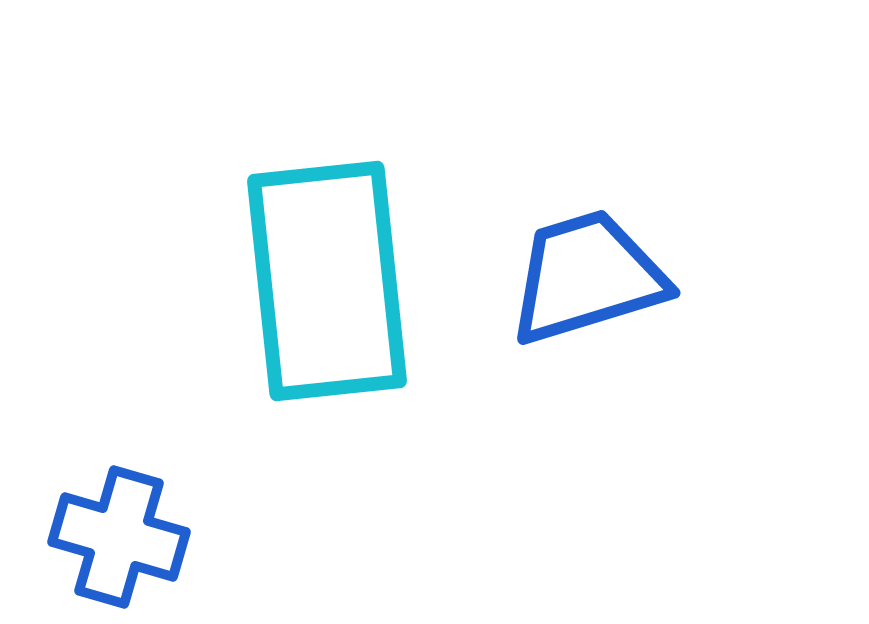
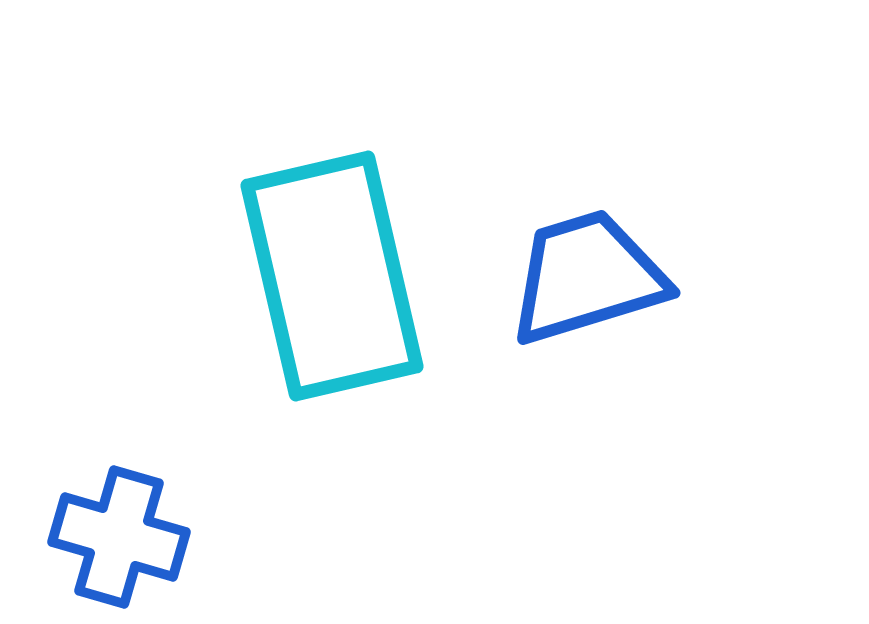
cyan rectangle: moved 5 px right, 5 px up; rotated 7 degrees counterclockwise
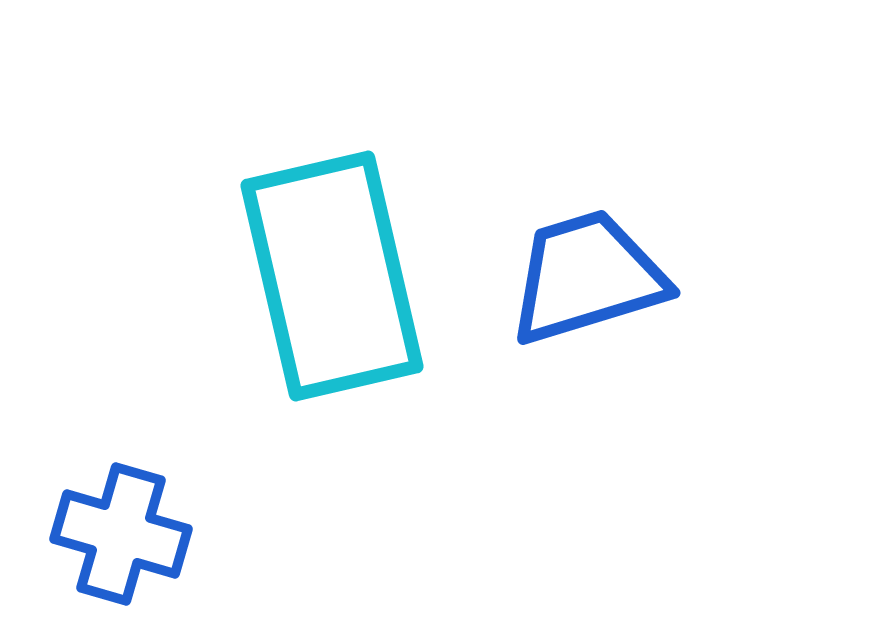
blue cross: moved 2 px right, 3 px up
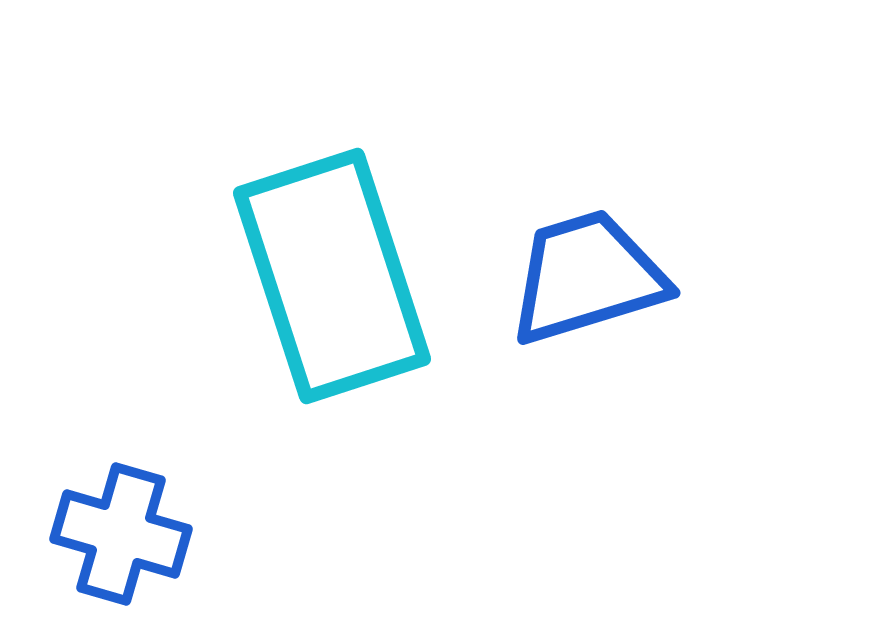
cyan rectangle: rotated 5 degrees counterclockwise
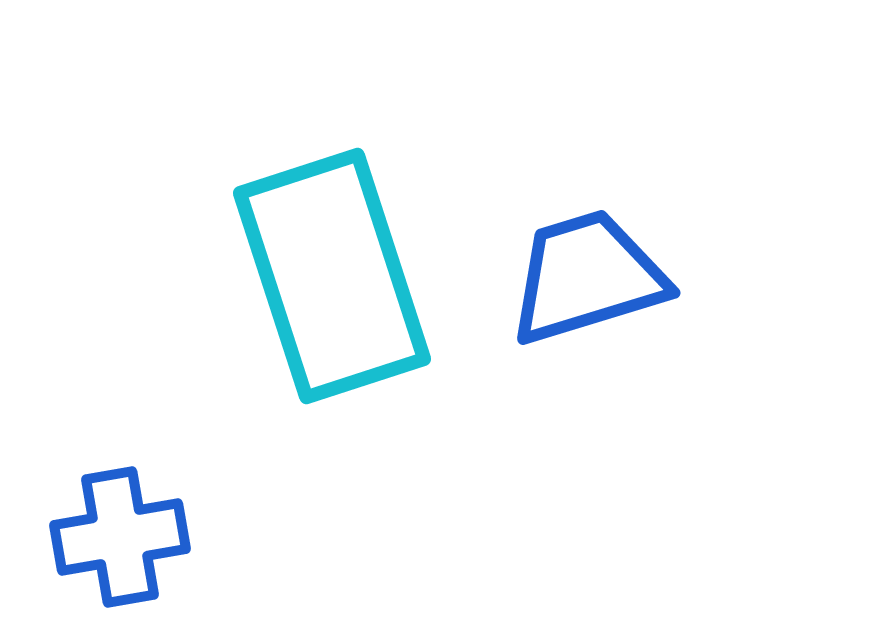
blue cross: moved 1 px left, 3 px down; rotated 26 degrees counterclockwise
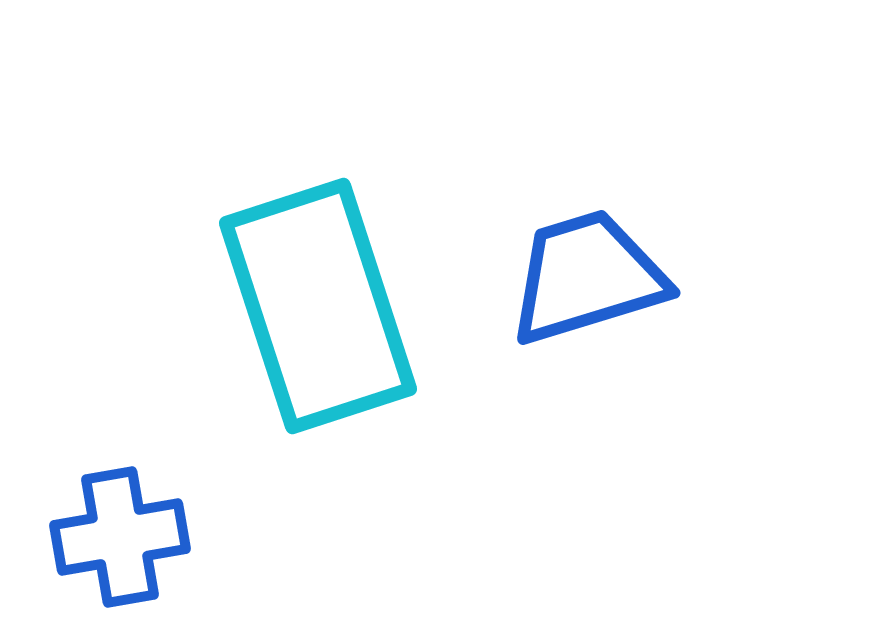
cyan rectangle: moved 14 px left, 30 px down
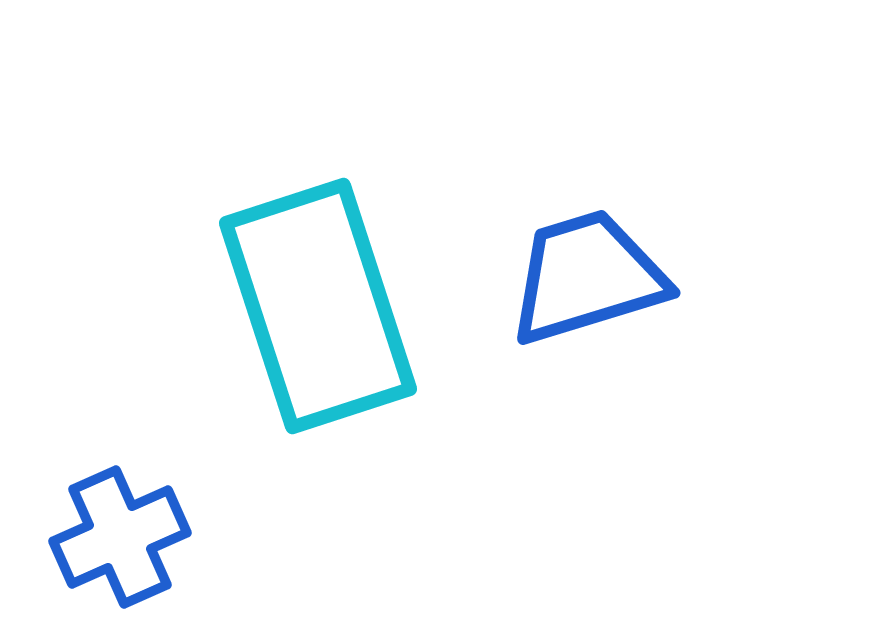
blue cross: rotated 14 degrees counterclockwise
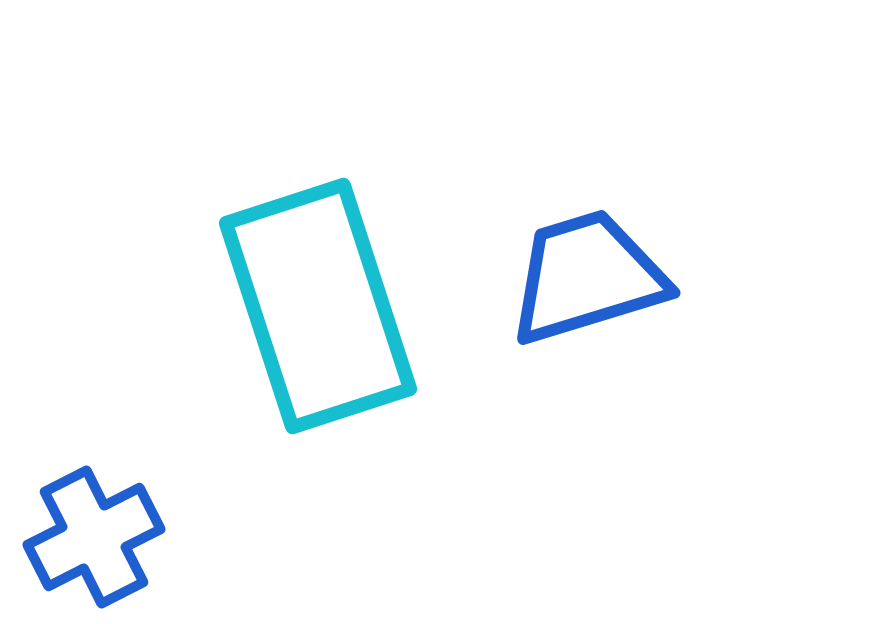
blue cross: moved 26 px left; rotated 3 degrees counterclockwise
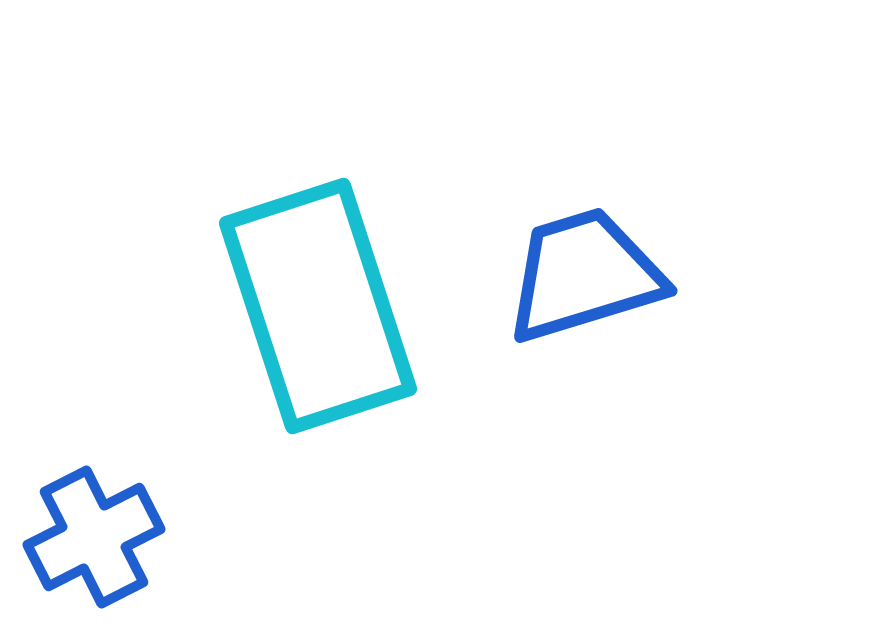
blue trapezoid: moved 3 px left, 2 px up
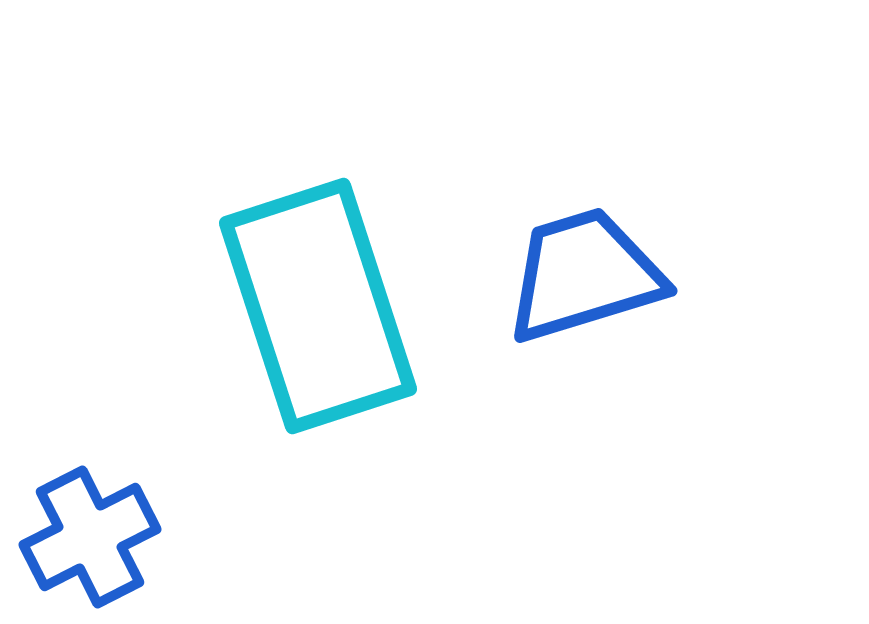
blue cross: moved 4 px left
